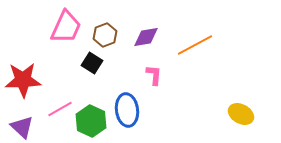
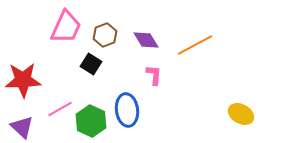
purple diamond: moved 3 px down; rotated 68 degrees clockwise
black square: moved 1 px left, 1 px down
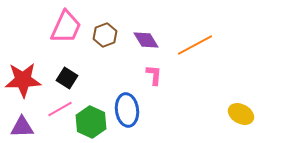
black square: moved 24 px left, 14 px down
green hexagon: moved 1 px down
purple triangle: rotated 45 degrees counterclockwise
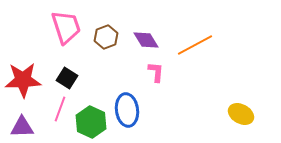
pink trapezoid: rotated 42 degrees counterclockwise
brown hexagon: moved 1 px right, 2 px down
pink L-shape: moved 2 px right, 3 px up
pink line: rotated 40 degrees counterclockwise
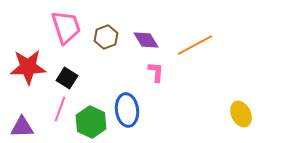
red star: moved 5 px right, 13 px up
yellow ellipse: rotated 35 degrees clockwise
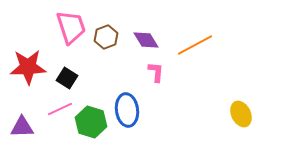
pink trapezoid: moved 5 px right
pink line: rotated 45 degrees clockwise
green hexagon: rotated 8 degrees counterclockwise
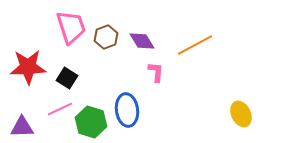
purple diamond: moved 4 px left, 1 px down
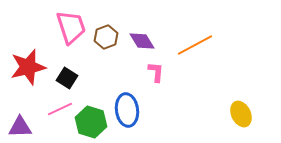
red star: rotated 12 degrees counterclockwise
purple triangle: moved 2 px left
